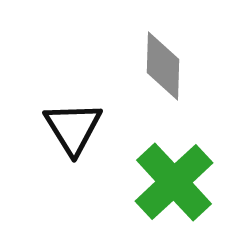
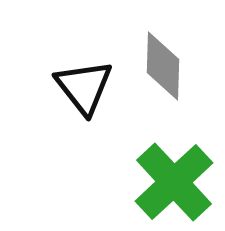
black triangle: moved 11 px right, 41 px up; rotated 6 degrees counterclockwise
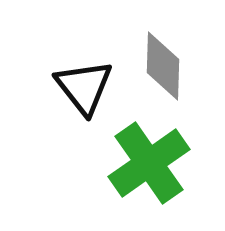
green cross: moved 25 px left, 19 px up; rotated 8 degrees clockwise
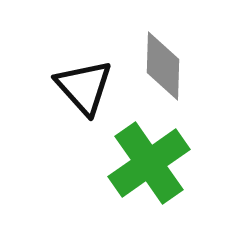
black triangle: rotated 4 degrees counterclockwise
